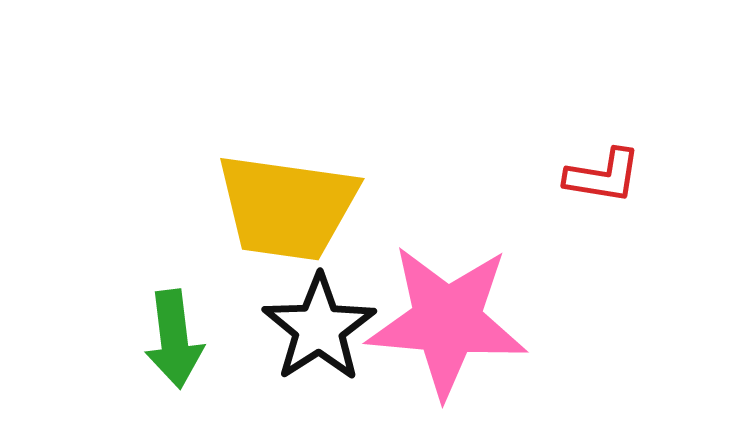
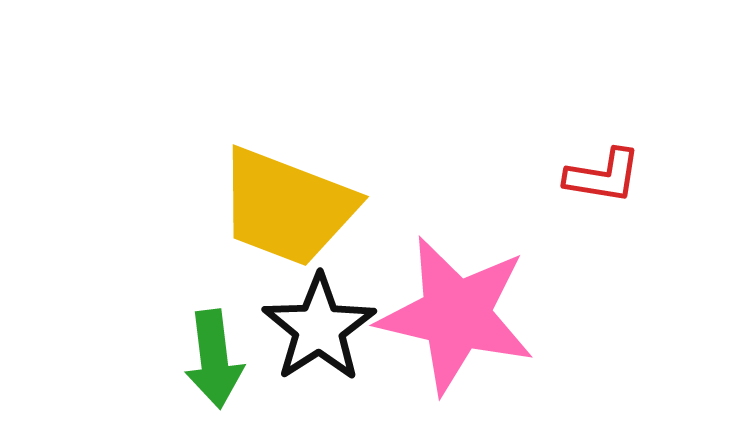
yellow trapezoid: rotated 13 degrees clockwise
pink star: moved 9 px right, 6 px up; rotated 8 degrees clockwise
green arrow: moved 40 px right, 20 px down
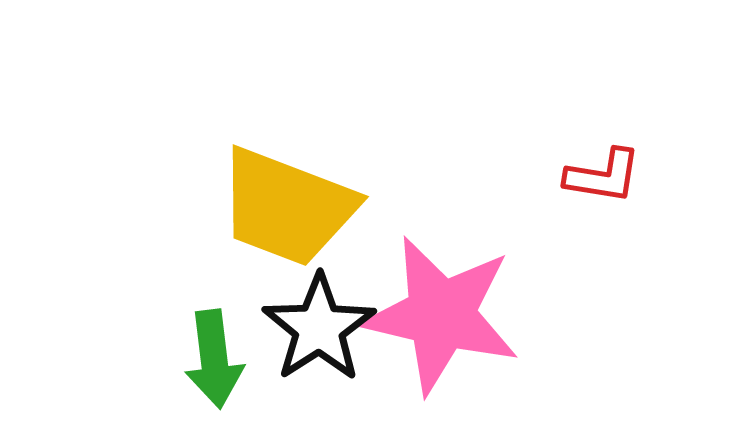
pink star: moved 15 px left
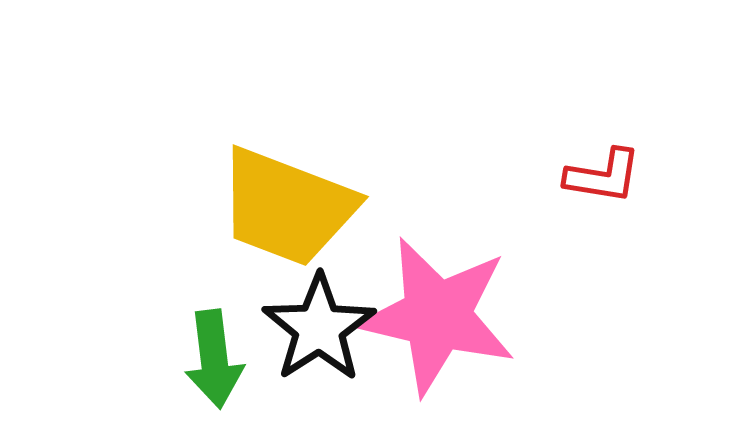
pink star: moved 4 px left, 1 px down
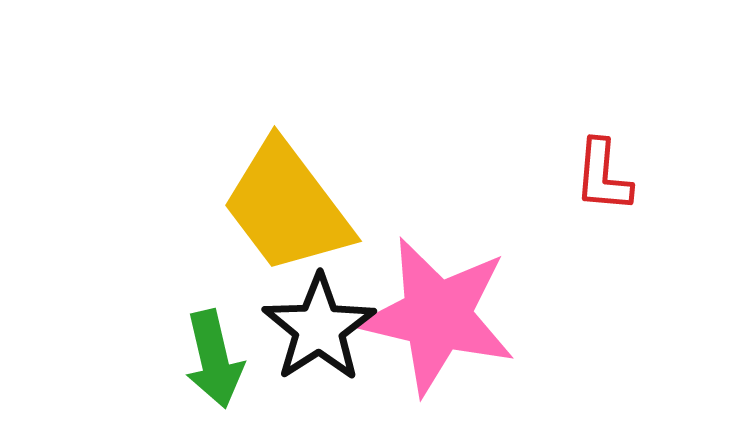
red L-shape: rotated 86 degrees clockwise
yellow trapezoid: rotated 32 degrees clockwise
green arrow: rotated 6 degrees counterclockwise
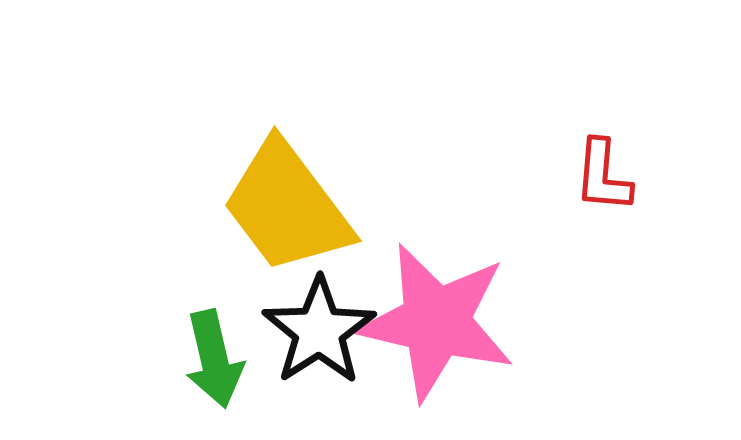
pink star: moved 1 px left, 6 px down
black star: moved 3 px down
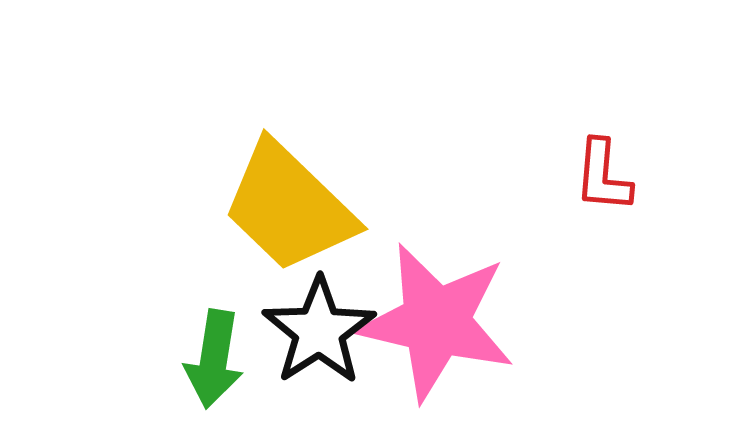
yellow trapezoid: moved 2 px right; rotated 9 degrees counterclockwise
green arrow: rotated 22 degrees clockwise
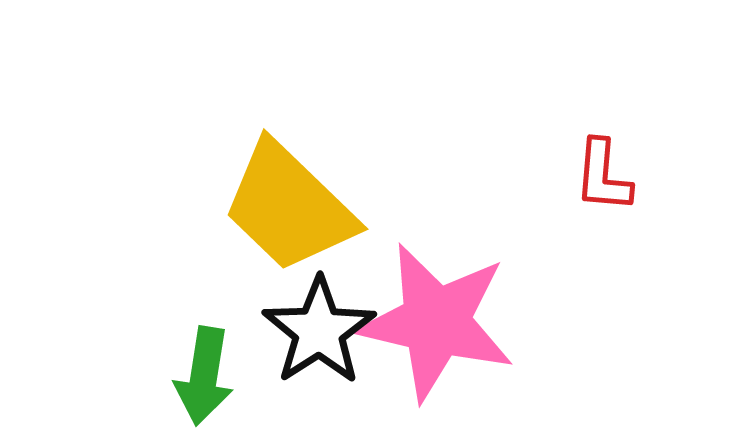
green arrow: moved 10 px left, 17 px down
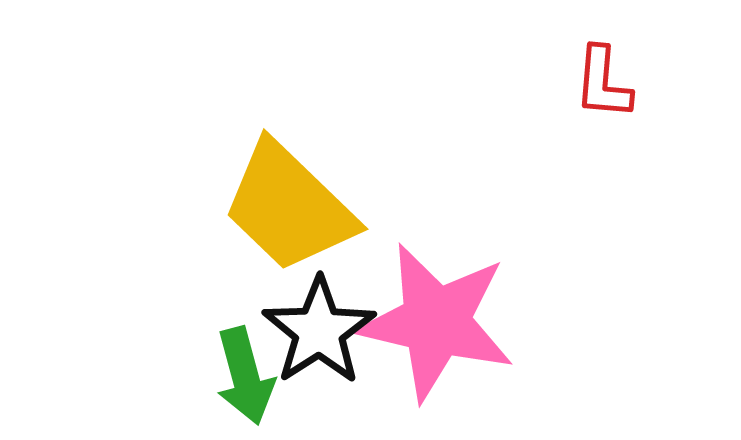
red L-shape: moved 93 px up
green arrow: moved 41 px right; rotated 24 degrees counterclockwise
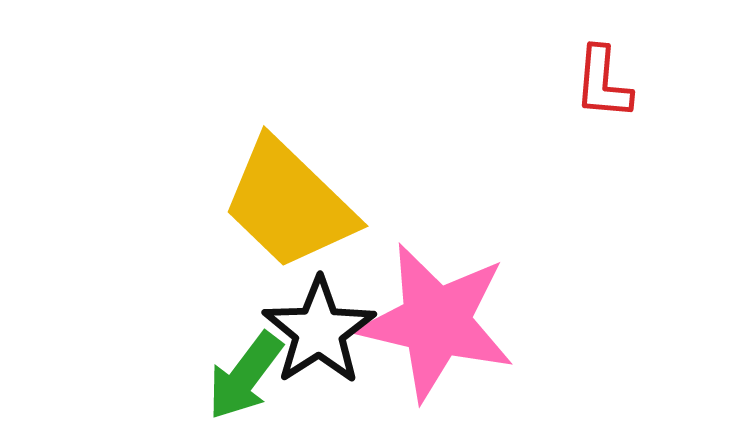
yellow trapezoid: moved 3 px up
green arrow: rotated 52 degrees clockwise
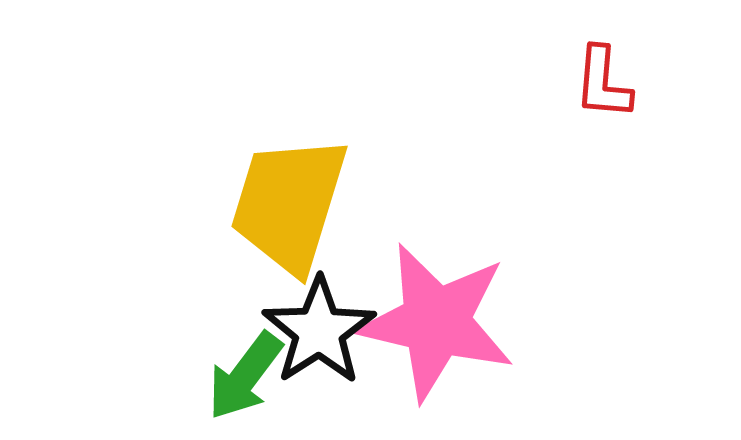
yellow trapezoid: rotated 63 degrees clockwise
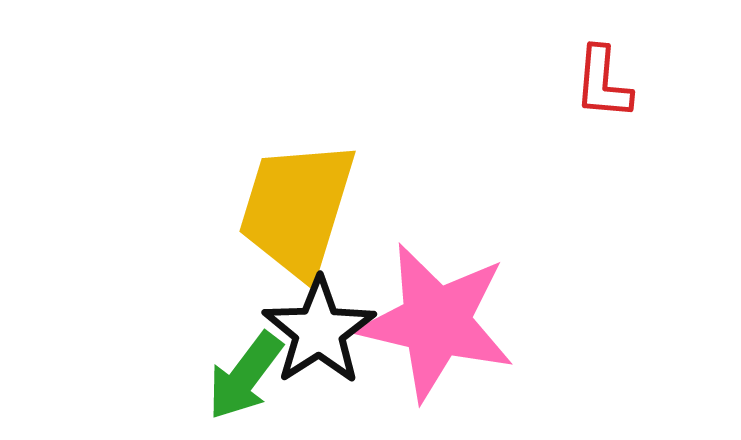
yellow trapezoid: moved 8 px right, 5 px down
